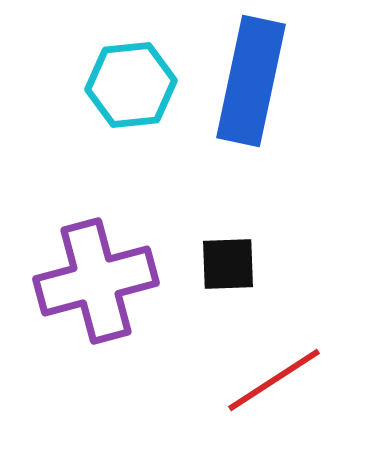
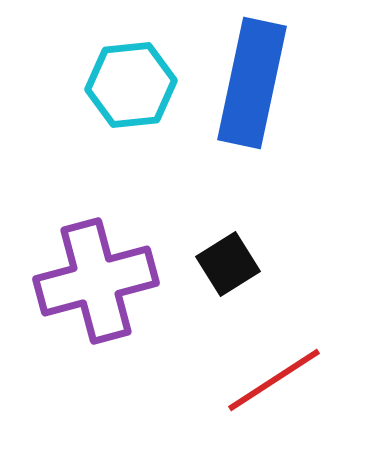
blue rectangle: moved 1 px right, 2 px down
black square: rotated 30 degrees counterclockwise
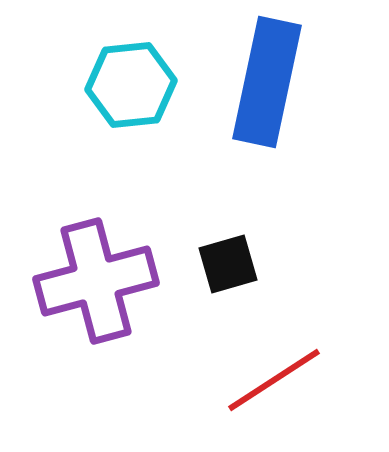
blue rectangle: moved 15 px right, 1 px up
black square: rotated 16 degrees clockwise
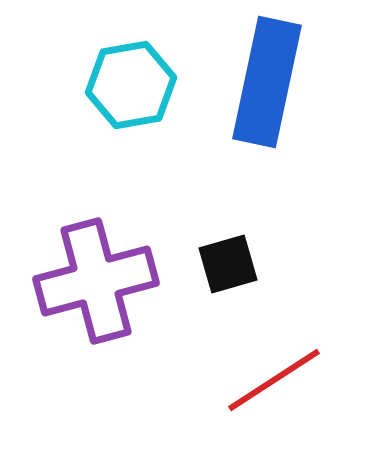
cyan hexagon: rotated 4 degrees counterclockwise
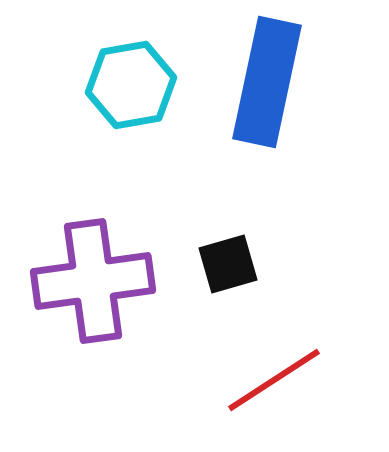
purple cross: moved 3 px left; rotated 7 degrees clockwise
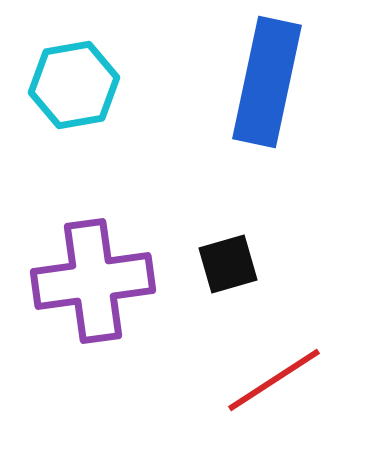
cyan hexagon: moved 57 px left
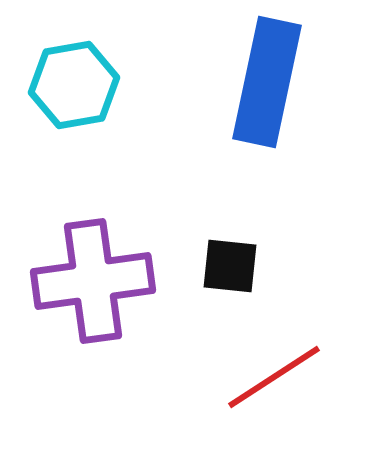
black square: moved 2 px right, 2 px down; rotated 22 degrees clockwise
red line: moved 3 px up
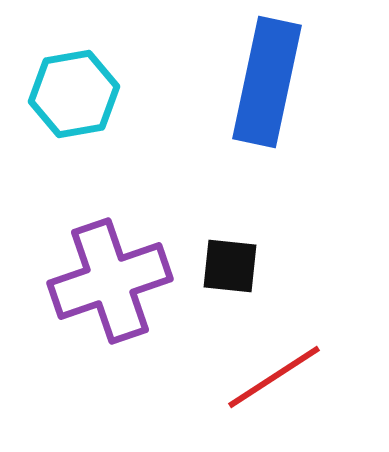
cyan hexagon: moved 9 px down
purple cross: moved 17 px right; rotated 11 degrees counterclockwise
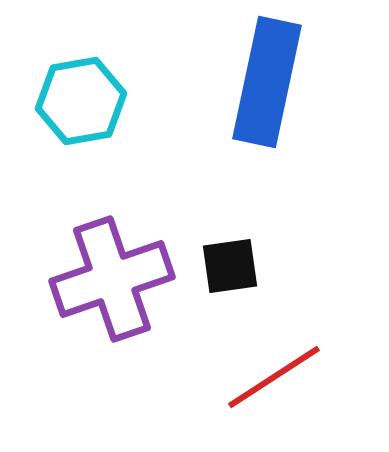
cyan hexagon: moved 7 px right, 7 px down
black square: rotated 14 degrees counterclockwise
purple cross: moved 2 px right, 2 px up
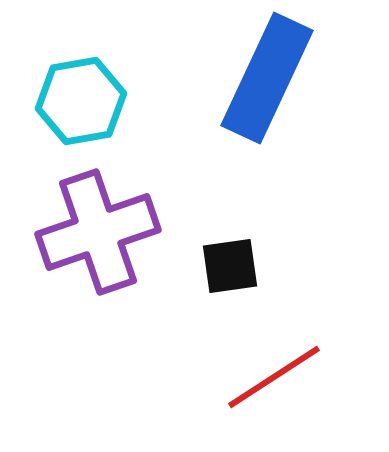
blue rectangle: moved 4 px up; rotated 13 degrees clockwise
purple cross: moved 14 px left, 47 px up
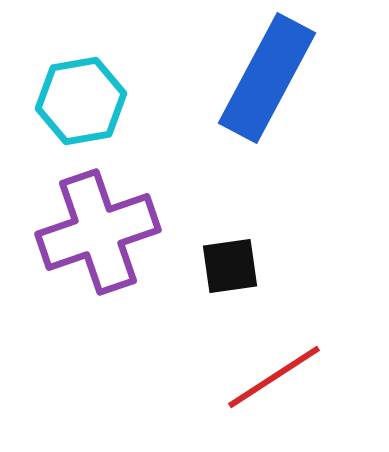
blue rectangle: rotated 3 degrees clockwise
